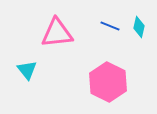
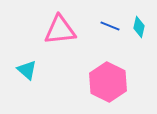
pink triangle: moved 3 px right, 3 px up
cyan triangle: rotated 10 degrees counterclockwise
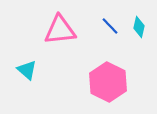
blue line: rotated 24 degrees clockwise
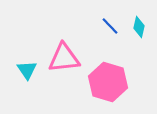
pink triangle: moved 4 px right, 28 px down
cyan triangle: rotated 15 degrees clockwise
pink hexagon: rotated 9 degrees counterclockwise
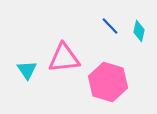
cyan diamond: moved 4 px down
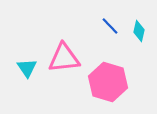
cyan triangle: moved 2 px up
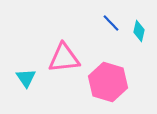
blue line: moved 1 px right, 3 px up
cyan triangle: moved 1 px left, 10 px down
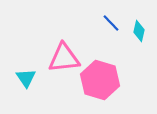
pink hexagon: moved 8 px left, 2 px up
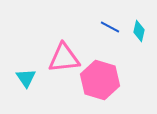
blue line: moved 1 px left, 4 px down; rotated 18 degrees counterclockwise
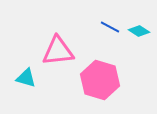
cyan diamond: rotated 70 degrees counterclockwise
pink triangle: moved 6 px left, 7 px up
cyan triangle: rotated 40 degrees counterclockwise
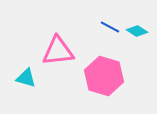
cyan diamond: moved 2 px left
pink hexagon: moved 4 px right, 4 px up
